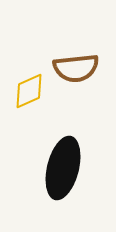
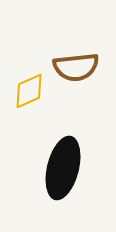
brown semicircle: moved 1 px up
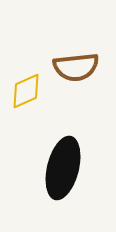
yellow diamond: moved 3 px left
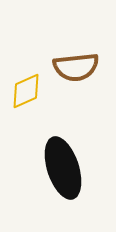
black ellipse: rotated 32 degrees counterclockwise
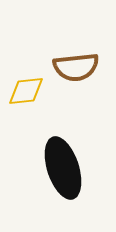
yellow diamond: rotated 18 degrees clockwise
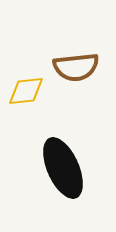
black ellipse: rotated 6 degrees counterclockwise
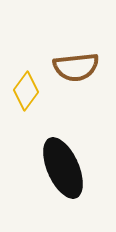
yellow diamond: rotated 48 degrees counterclockwise
